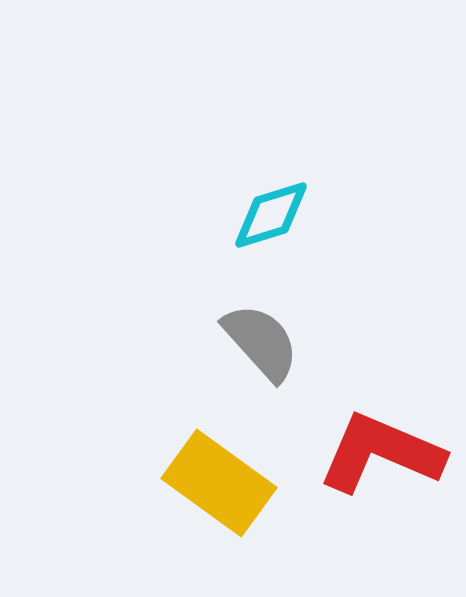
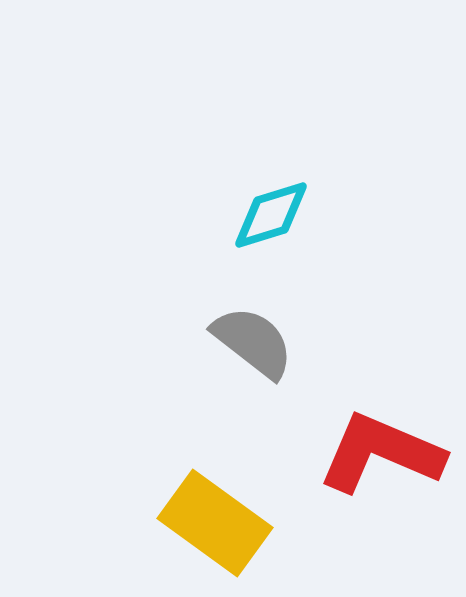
gray semicircle: moved 8 px left; rotated 10 degrees counterclockwise
yellow rectangle: moved 4 px left, 40 px down
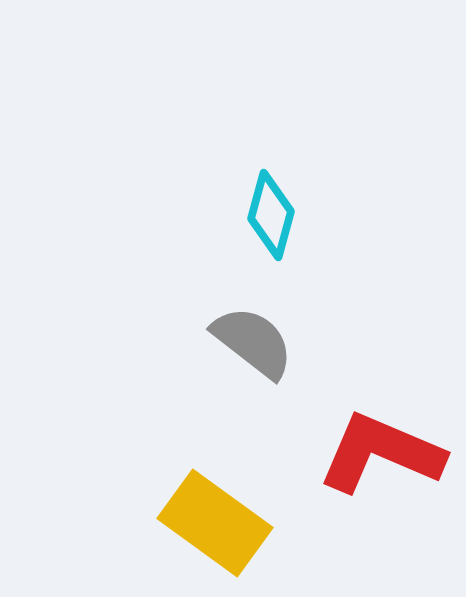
cyan diamond: rotated 58 degrees counterclockwise
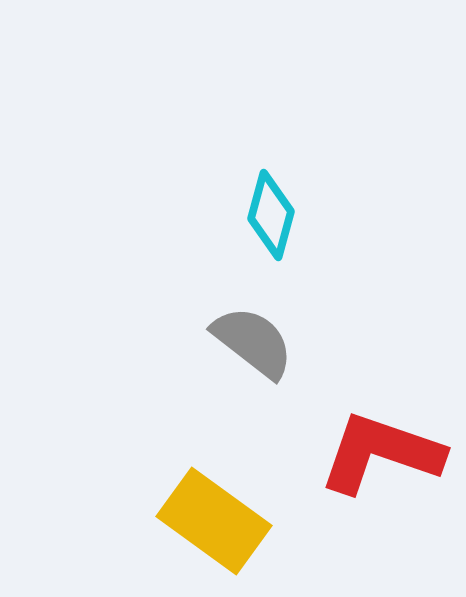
red L-shape: rotated 4 degrees counterclockwise
yellow rectangle: moved 1 px left, 2 px up
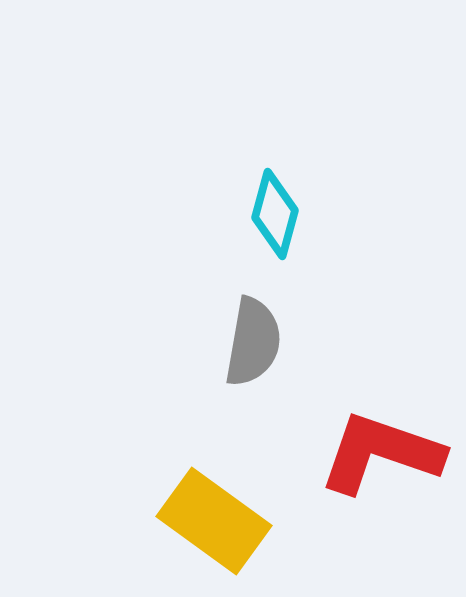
cyan diamond: moved 4 px right, 1 px up
gray semicircle: rotated 62 degrees clockwise
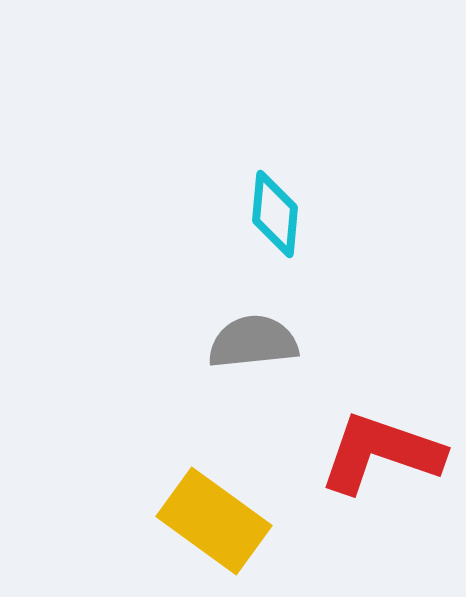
cyan diamond: rotated 10 degrees counterclockwise
gray semicircle: rotated 106 degrees counterclockwise
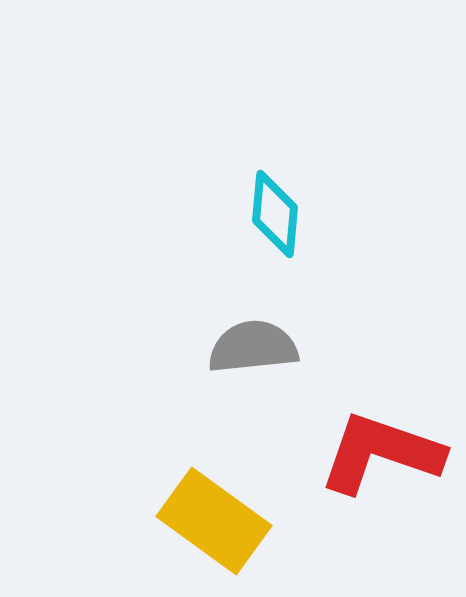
gray semicircle: moved 5 px down
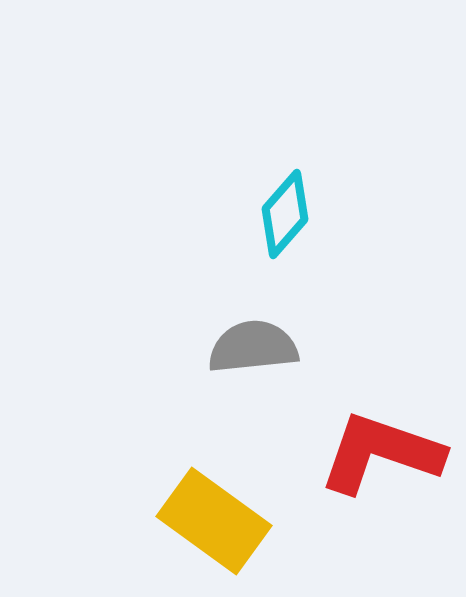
cyan diamond: moved 10 px right; rotated 36 degrees clockwise
